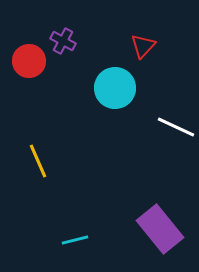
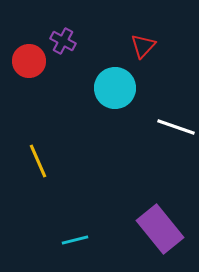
white line: rotated 6 degrees counterclockwise
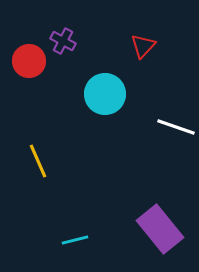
cyan circle: moved 10 px left, 6 px down
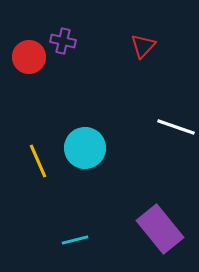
purple cross: rotated 15 degrees counterclockwise
red circle: moved 4 px up
cyan circle: moved 20 px left, 54 px down
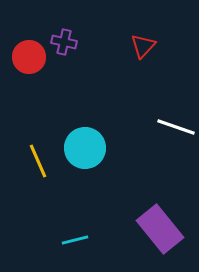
purple cross: moved 1 px right, 1 px down
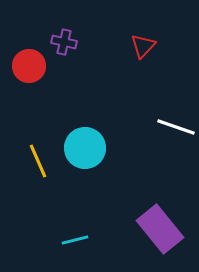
red circle: moved 9 px down
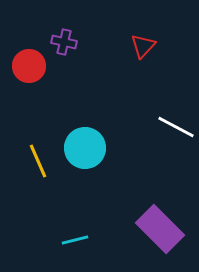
white line: rotated 9 degrees clockwise
purple rectangle: rotated 6 degrees counterclockwise
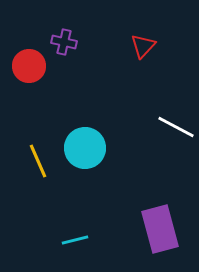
purple rectangle: rotated 30 degrees clockwise
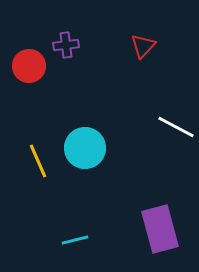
purple cross: moved 2 px right, 3 px down; rotated 20 degrees counterclockwise
